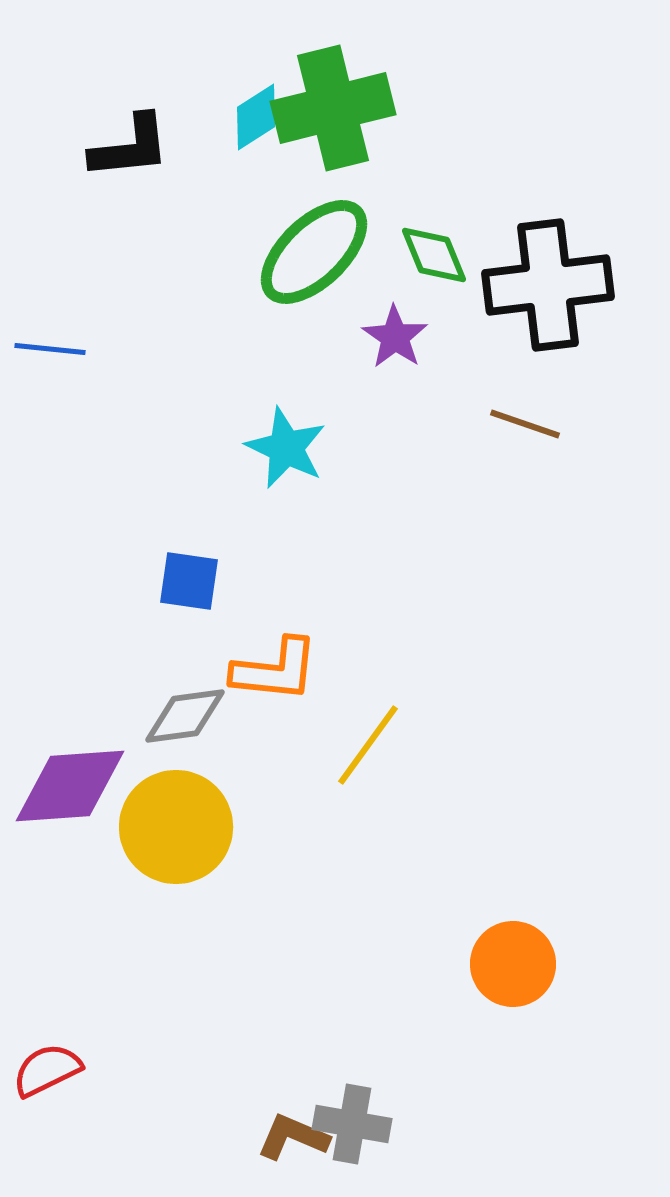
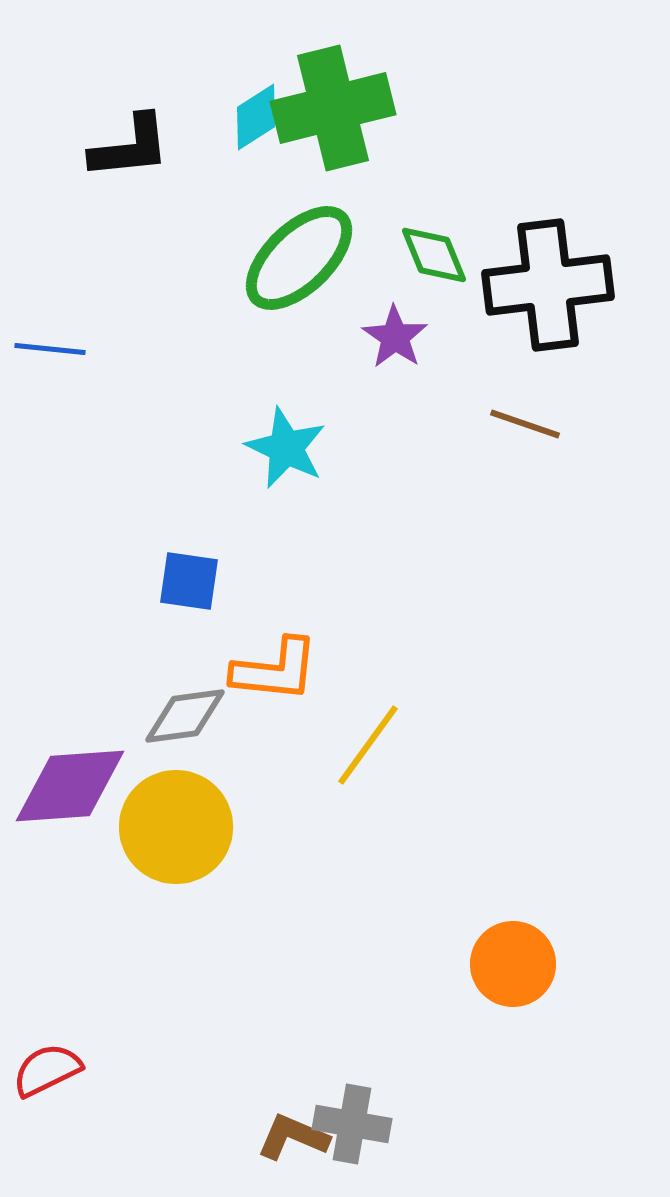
green ellipse: moved 15 px left, 6 px down
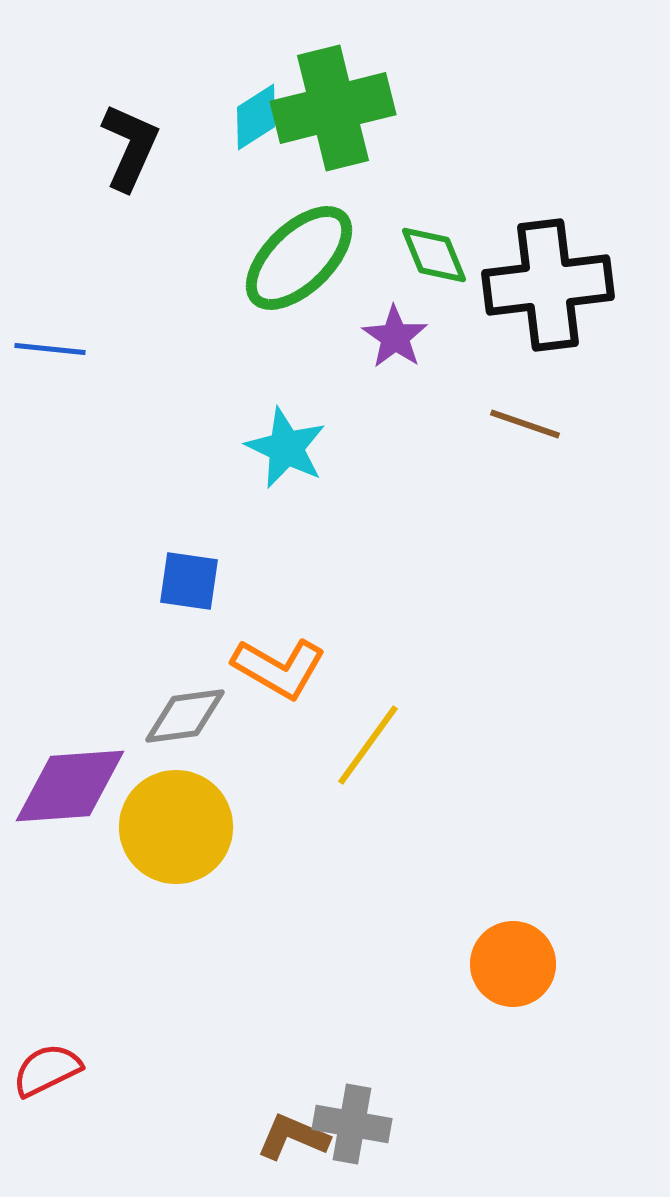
black L-shape: rotated 60 degrees counterclockwise
orange L-shape: moved 4 px right, 2 px up; rotated 24 degrees clockwise
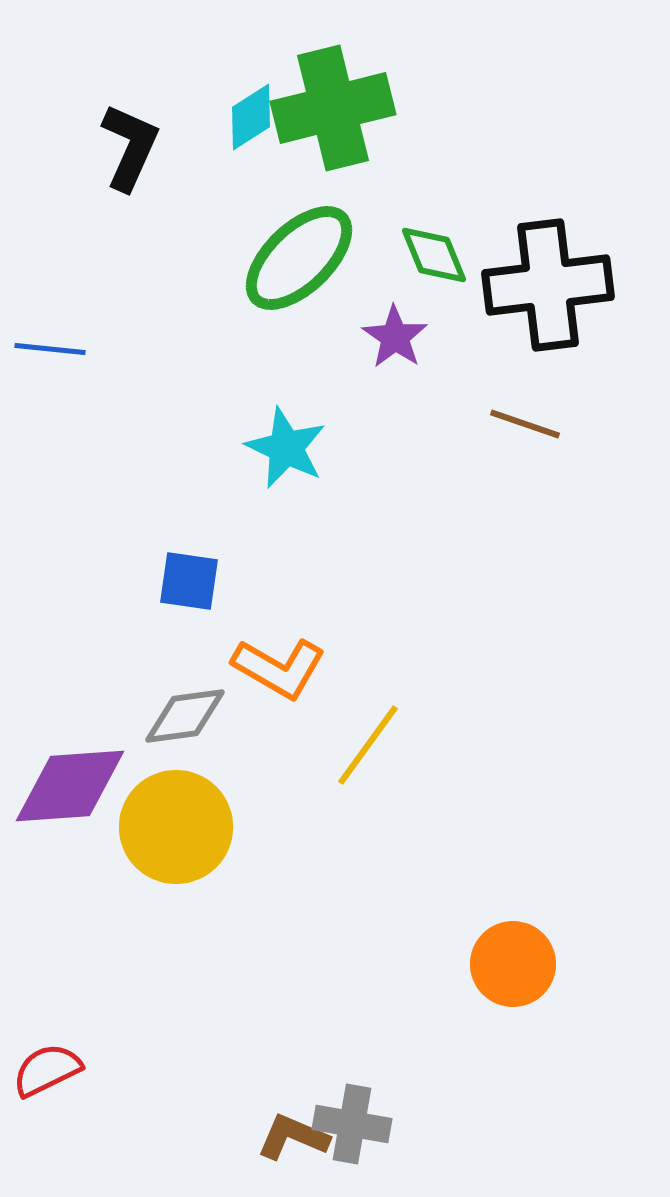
cyan diamond: moved 5 px left
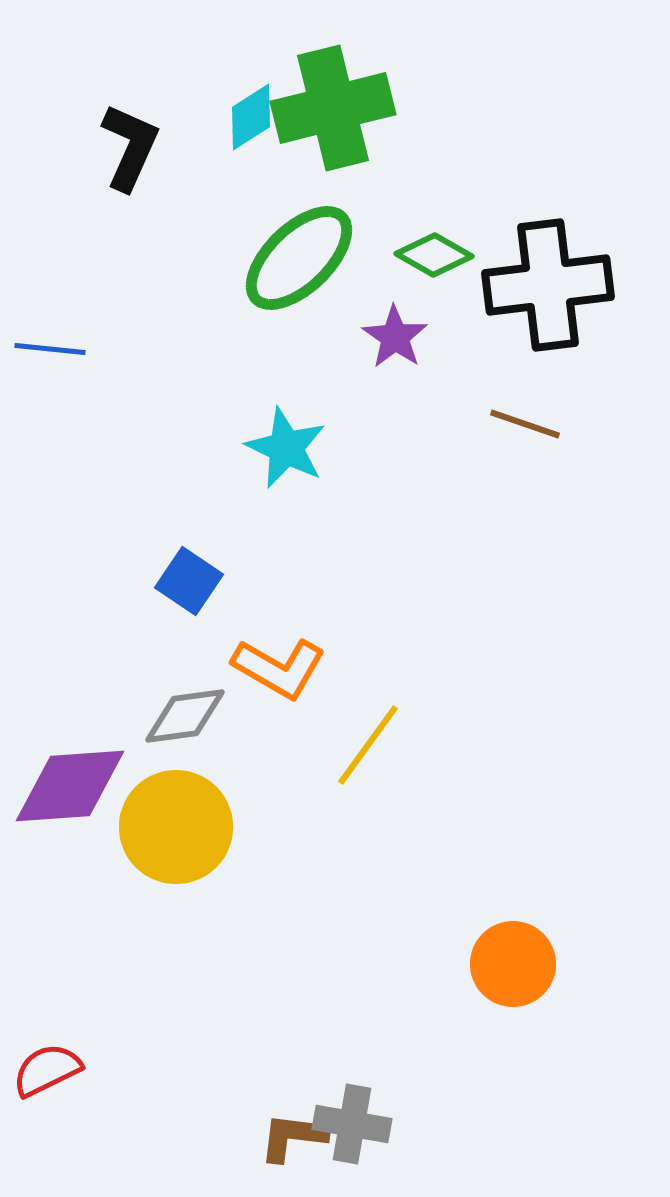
green diamond: rotated 38 degrees counterclockwise
blue square: rotated 26 degrees clockwise
brown L-shape: rotated 16 degrees counterclockwise
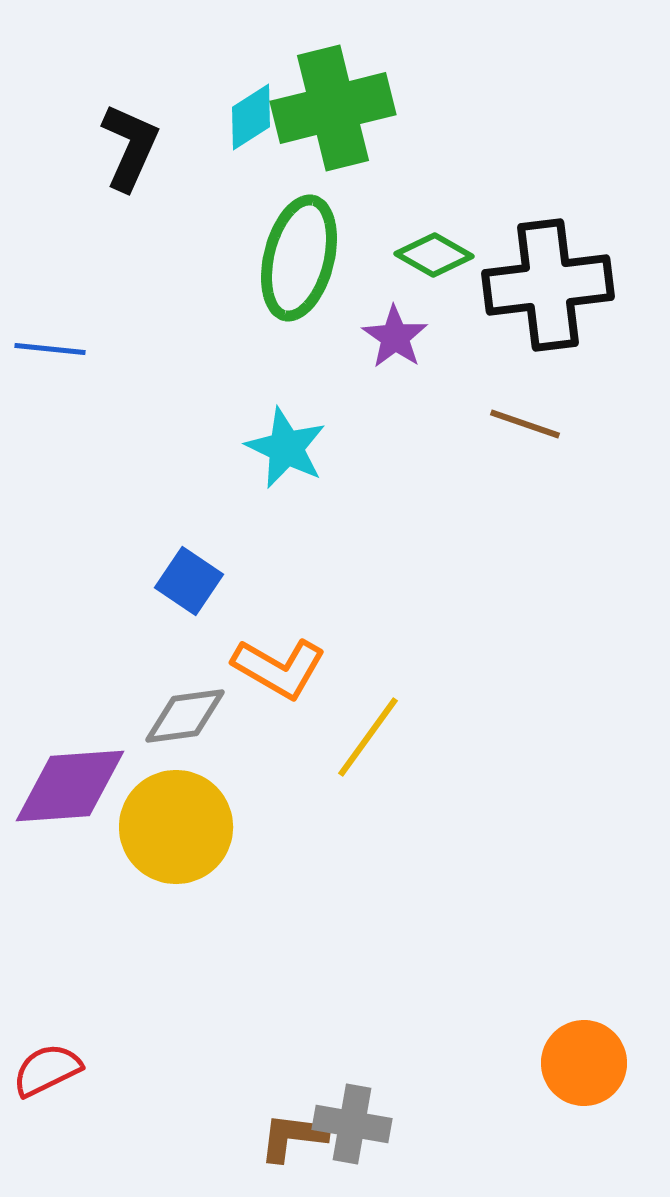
green ellipse: rotated 32 degrees counterclockwise
yellow line: moved 8 px up
orange circle: moved 71 px right, 99 px down
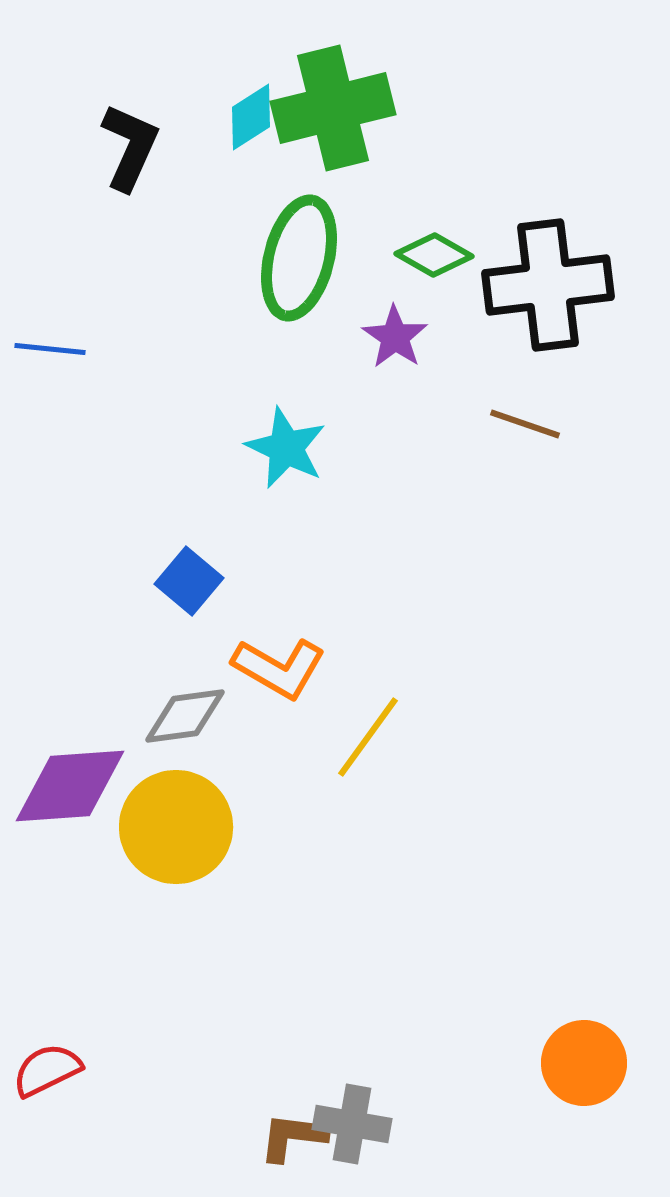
blue square: rotated 6 degrees clockwise
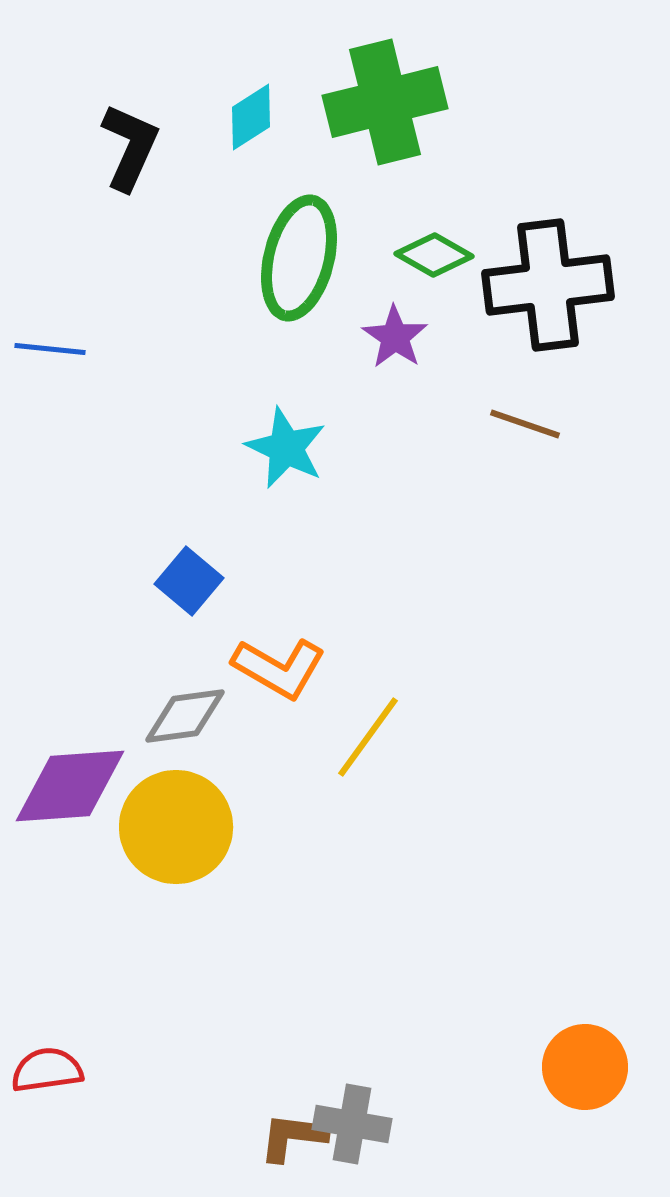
green cross: moved 52 px right, 6 px up
orange circle: moved 1 px right, 4 px down
red semicircle: rotated 18 degrees clockwise
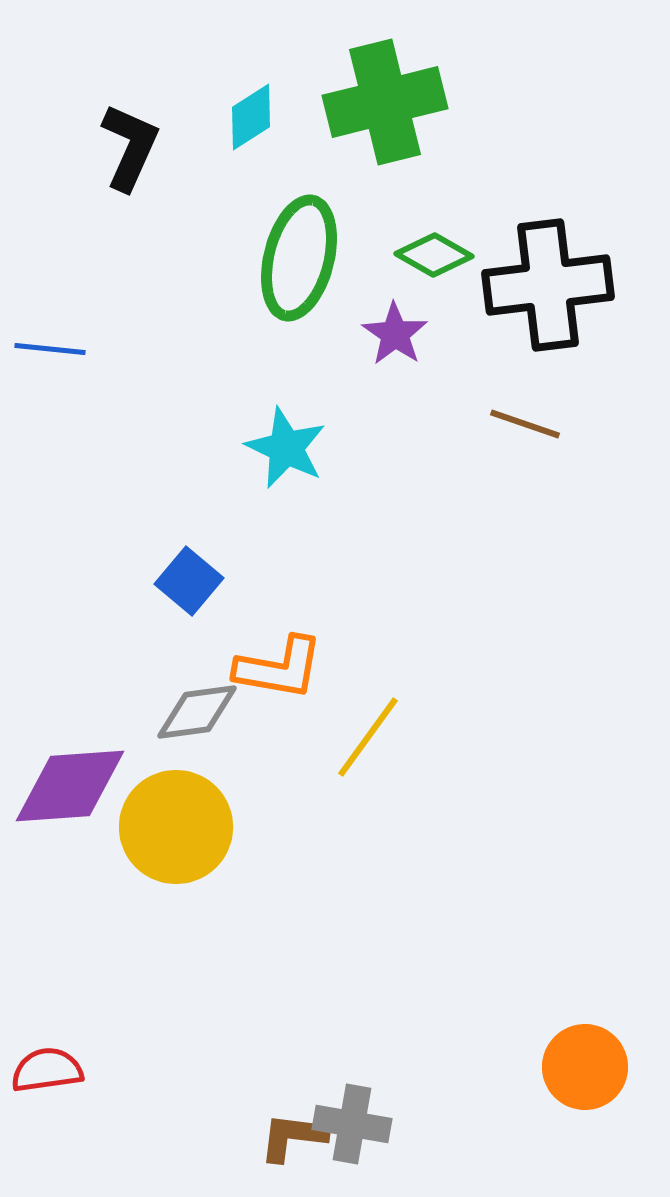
purple star: moved 3 px up
orange L-shape: rotated 20 degrees counterclockwise
gray diamond: moved 12 px right, 4 px up
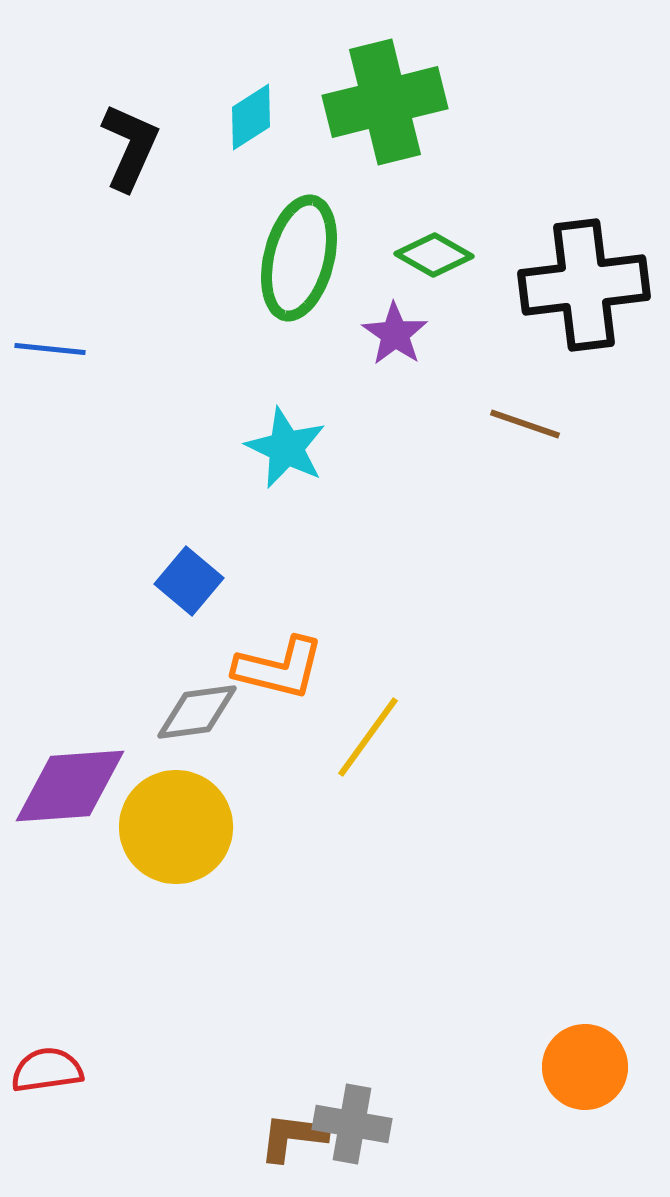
black cross: moved 36 px right
orange L-shape: rotated 4 degrees clockwise
